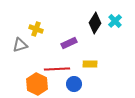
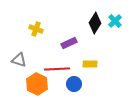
gray triangle: moved 1 px left, 15 px down; rotated 35 degrees clockwise
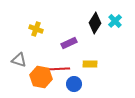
orange hexagon: moved 4 px right, 7 px up; rotated 15 degrees counterclockwise
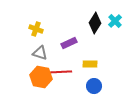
gray triangle: moved 21 px right, 7 px up
red line: moved 2 px right, 3 px down
blue circle: moved 20 px right, 2 px down
